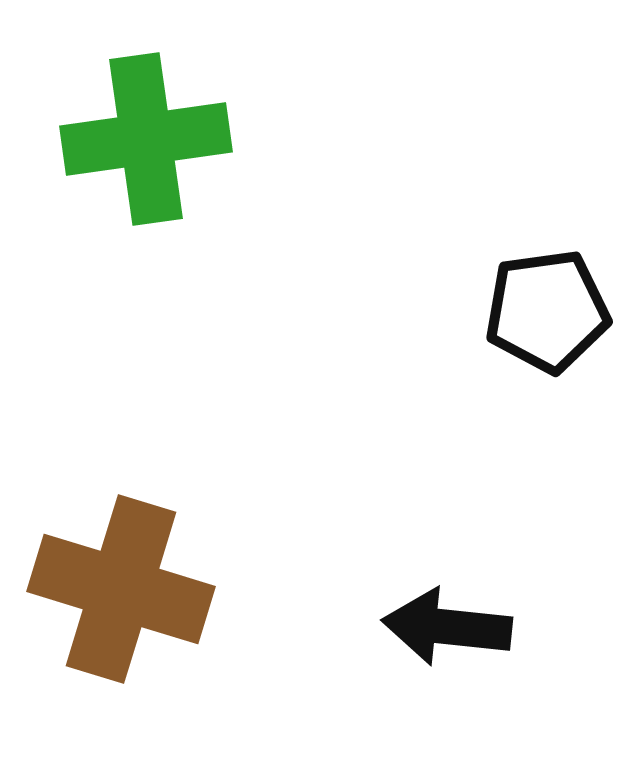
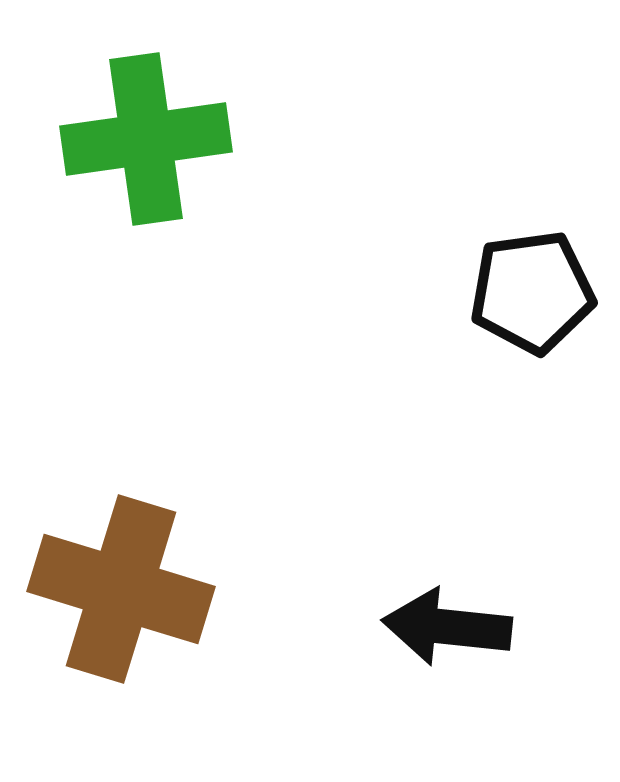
black pentagon: moved 15 px left, 19 px up
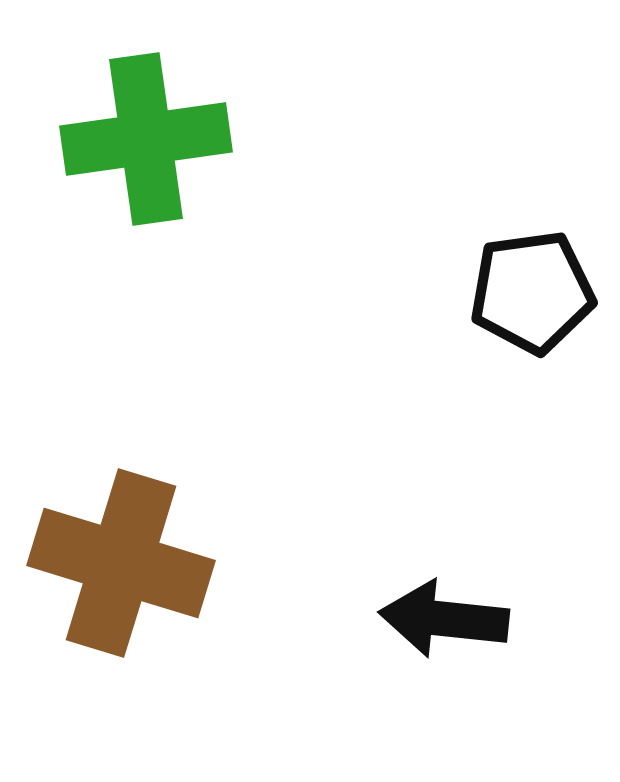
brown cross: moved 26 px up
black arrow: moved 3 px left, 8 px up
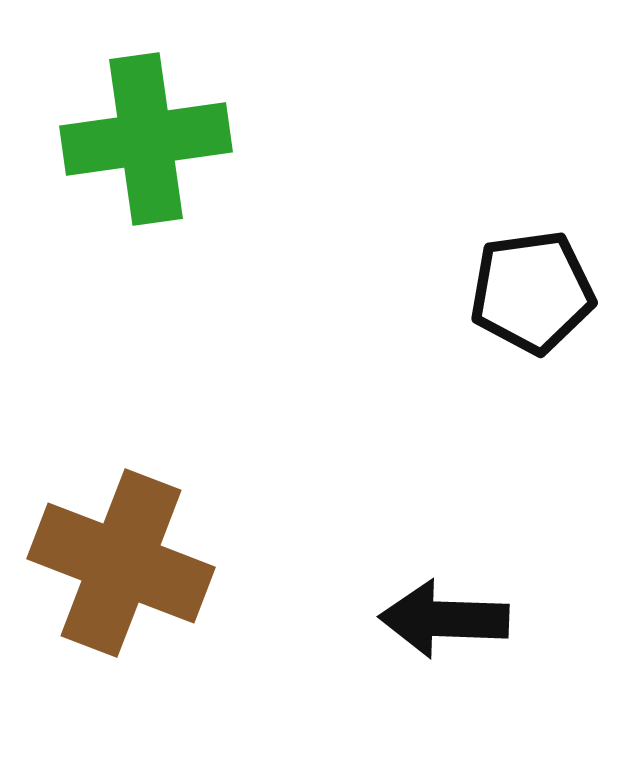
brown cross: rotated 4 degrees clockwise
black arrow: rotated 4 degrees counterclockwise
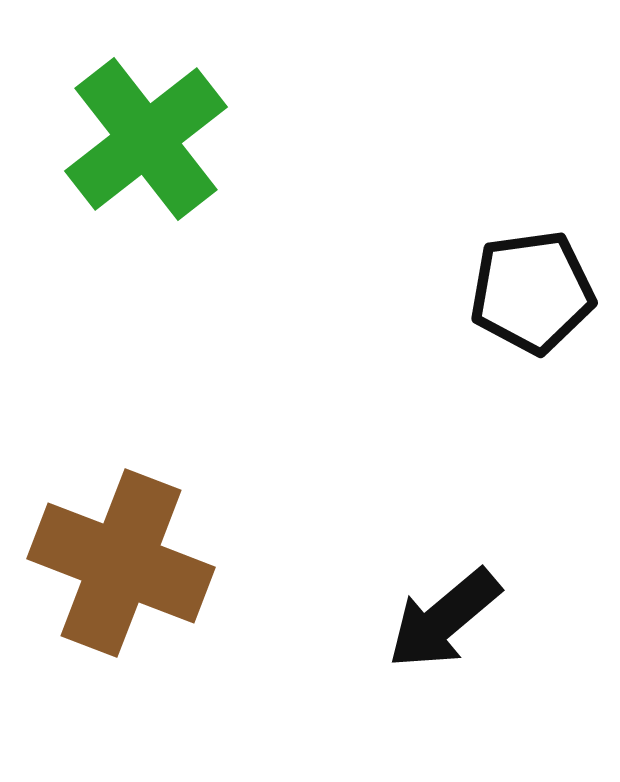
green cross: rotated 30 degrees counterclockwise
black arrow: rotated 42 degrees counterclockwise
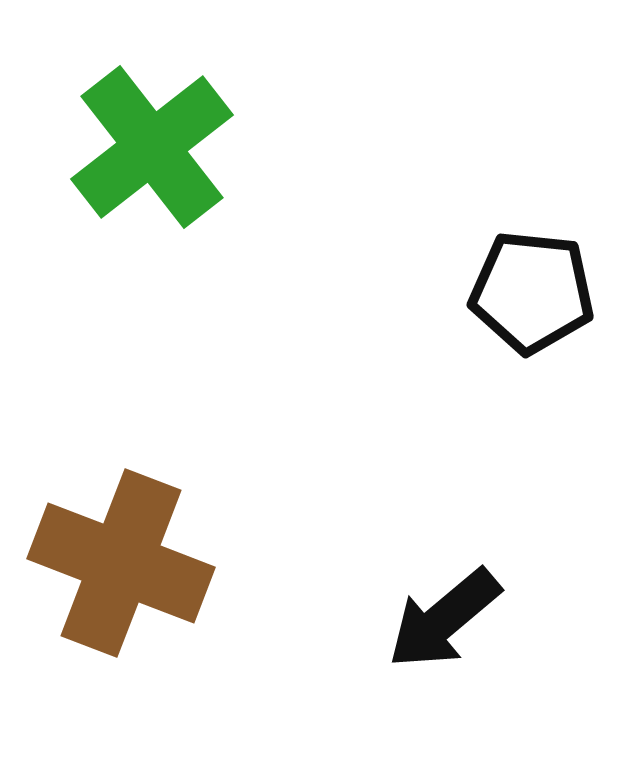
green cross: moved 6 px right, 8 px down
black pentagon: rotated 14 degrees clockwise
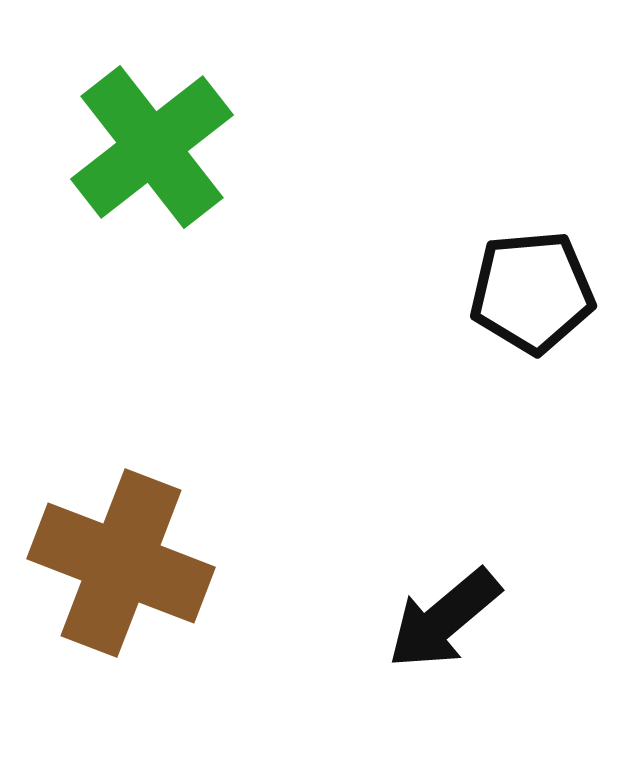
black pentagon: rotated 11 degrees counterclockwise
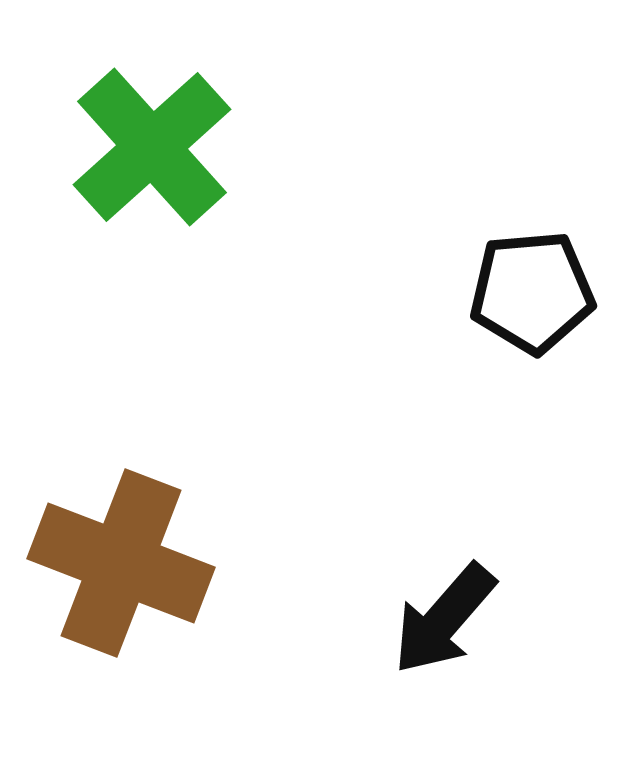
green cross: rotated 4 degrees counterclockwise
black arrow: rotated 9 degrees counterclockwise
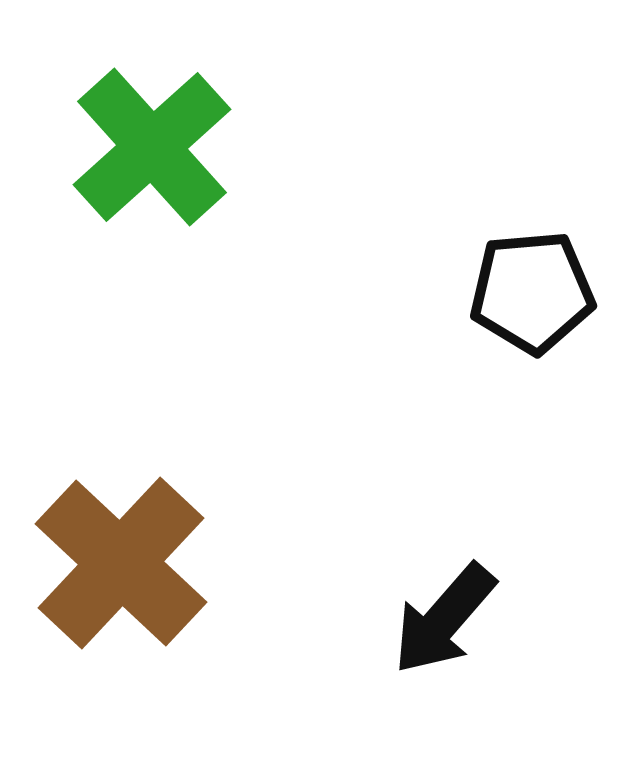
brown cross: rotated 22 degrees clockwise
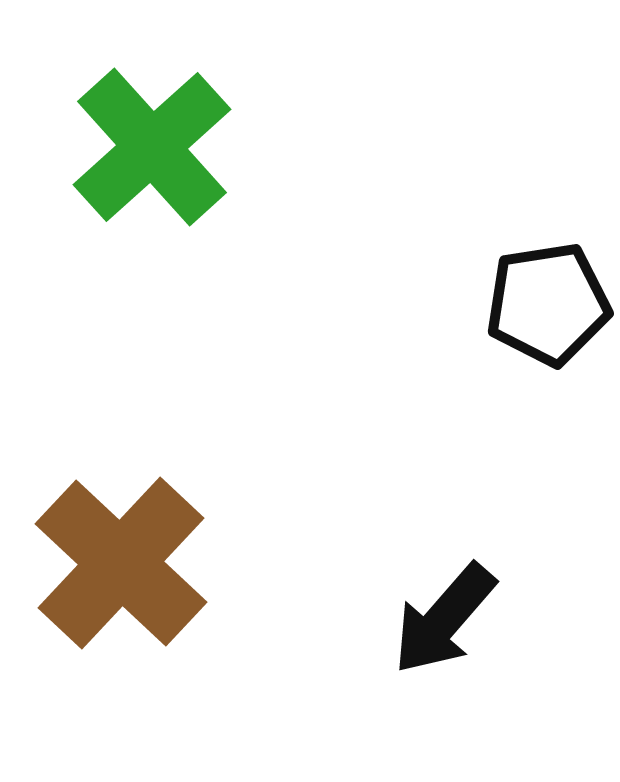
black pentagon: moved 16 px right, 12 px down; rotated 4 degrees counterclockwise
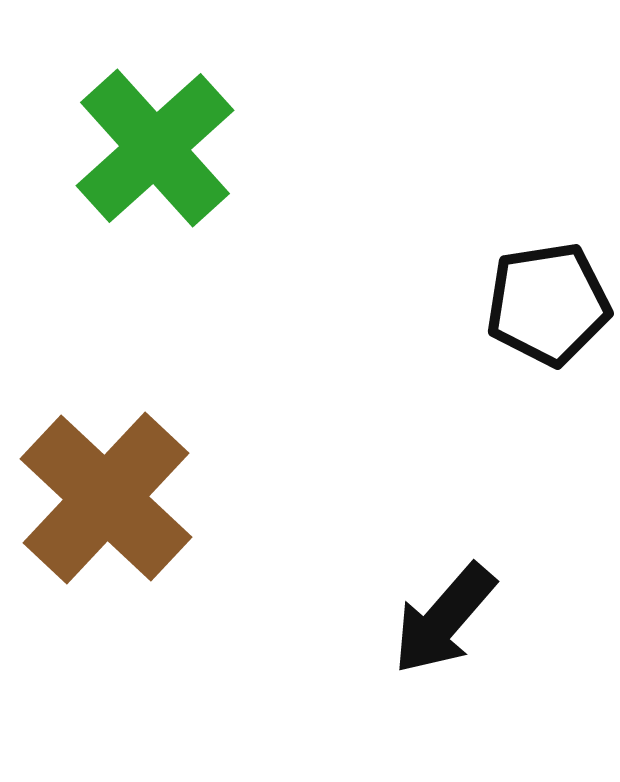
green cross: moved 3 px right, 1 px down
brown cross: moved 15 px left, 65 px up
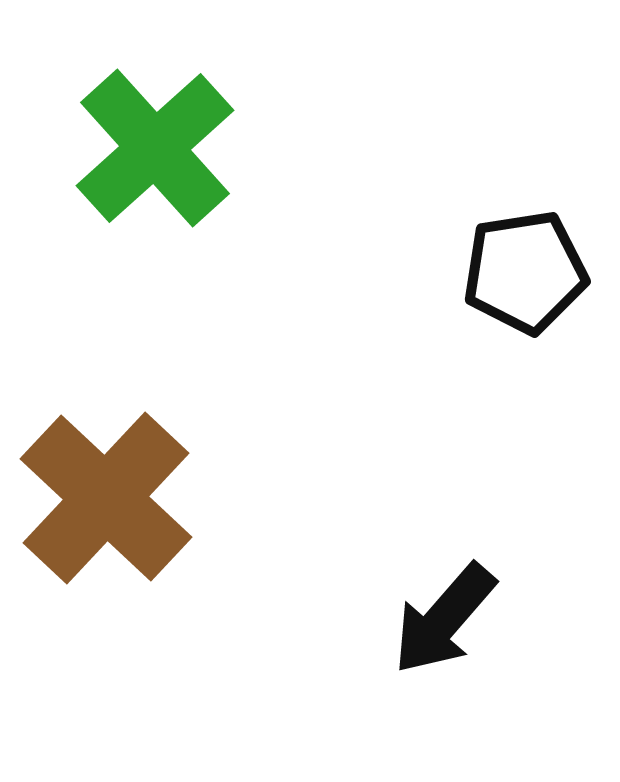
black pentagon: moved 23 px left, 32 px up
